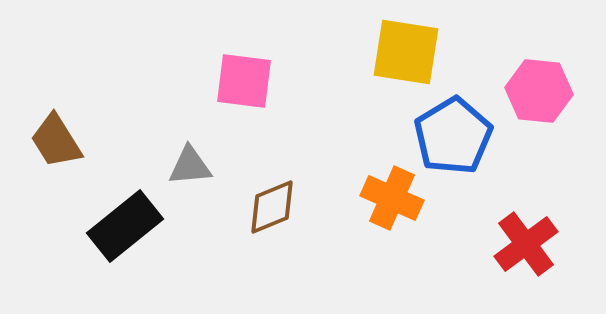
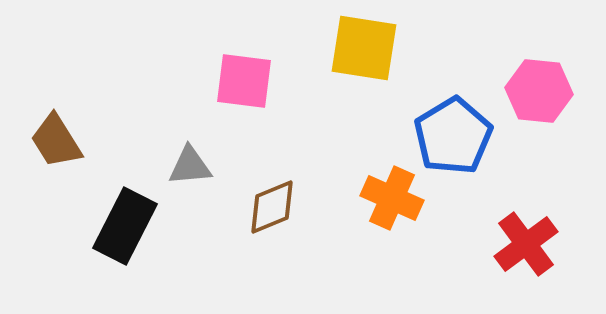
yellow square: moved 42 px left, 4 px up
black rectangle: rotated 24 degrees counterclockwise
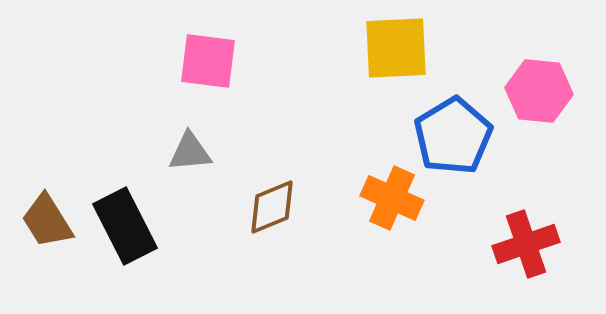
yellow square: moved 32 px right; rotated 12 degrees counterclockwise
pink square: moved 36 px left, 20 px up
brown trapezoid: moved 9 px left, 80 px down
gray triangle: moved 14 px up
black rectangle: rotated 54 degrees counterclockwise
red cross: rotated 18 degrees clockwise
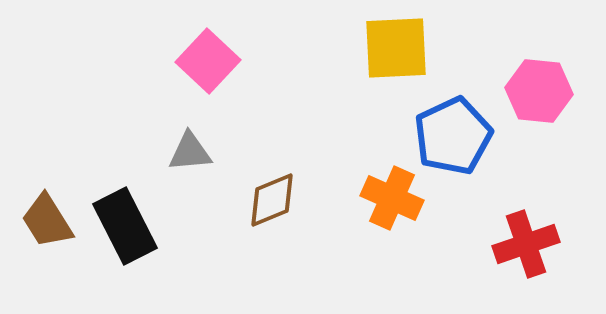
pink square: rotated 36 degrees clockwise
blue pentagon: rotated 6 degrees clockwise
brown diamond: moved 7 px up
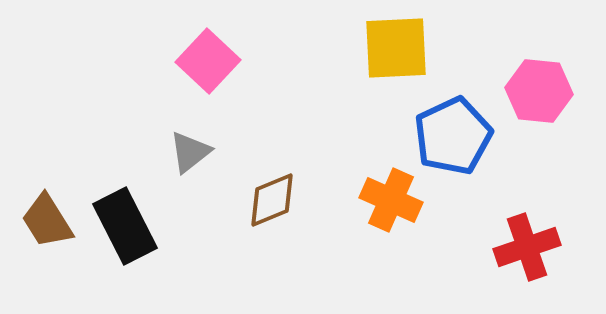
gray triangle: rotated 33 degrees counterclockwise
orange cross: moved 1 px left, 2 px down
red cross: moved 1 px right, 3 px down
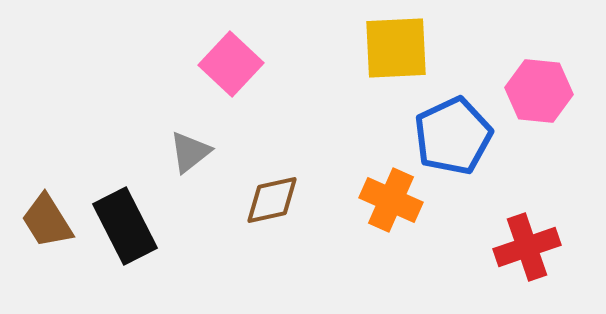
pink square: moved 23 px right, 3 px down
brown diamond: rotated 10 degrees clockwise
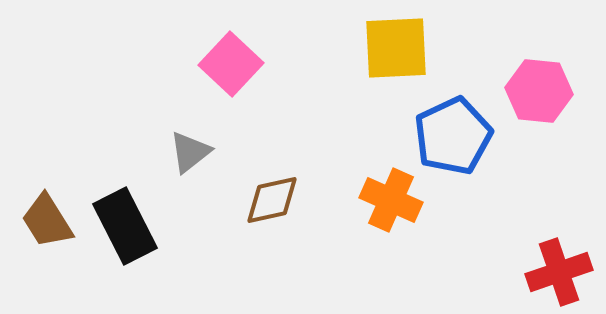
red cross: moved 32 px right, 25 px down
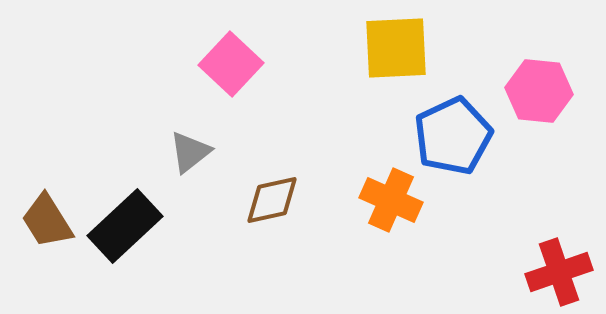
black rectangle: rotated 74 degrees clockwise
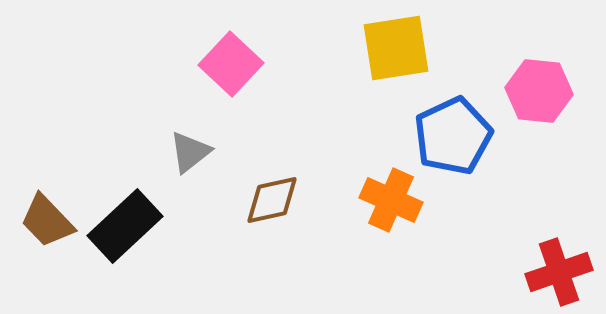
yellow square: rotated 6 degrees counterclockwise
brown trapezoid: rotated 12 degrees counterclockwise
